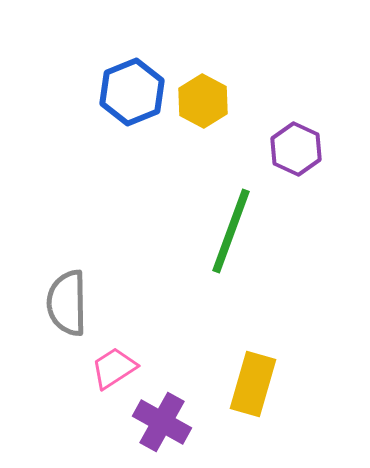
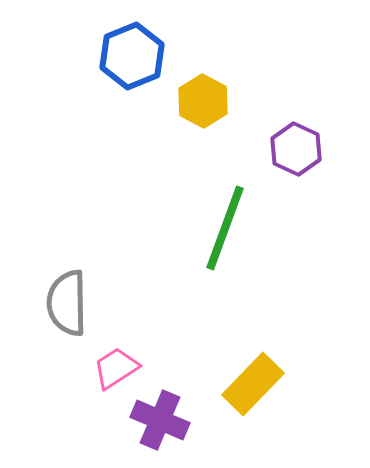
blue hexagon: moved 36 px up
green line: moved 6 px left, 3 px up
pink trapezoid: moved 2 px right
yellow rectangle: rotated 28 degrees clockwise
purple cross: moved 2 px left, 2 px up; rotated 6 degrees counterclockwise
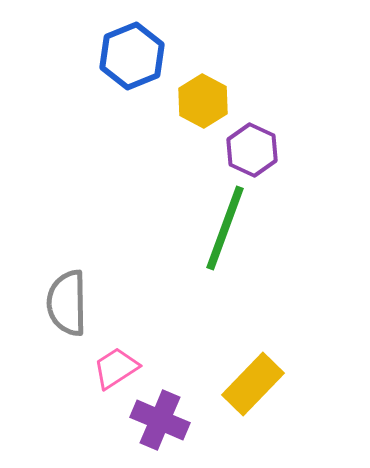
purple hexagon: moved 44 px left, 1 px down
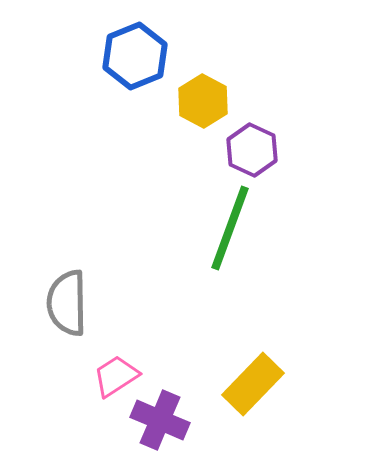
blue hexagon: moved 3 px right
green line: moved 5 px right
pink trapezoid: moved 8 px down
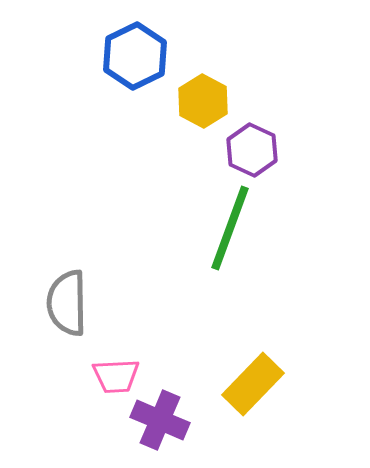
blue hexagon: rotated 4 degrees counterclockwise
pink trapezoid: rotated 150 degrees counterclockwise
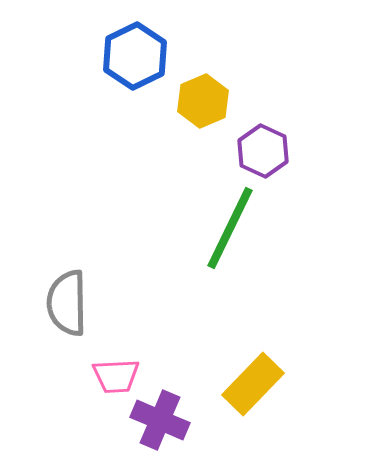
yellow hexagon: rotated 9 degrees clockwise
purple hexagon: moved 11 px right, 1 px down
green line: rotated 6 degrees clockwise
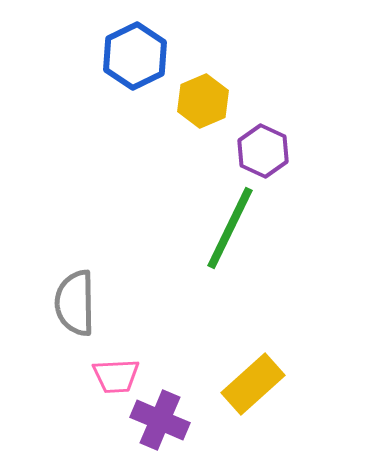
gray semicircle: moved 8 px right
yellow rectangle: rotated 4 degrees clockwise
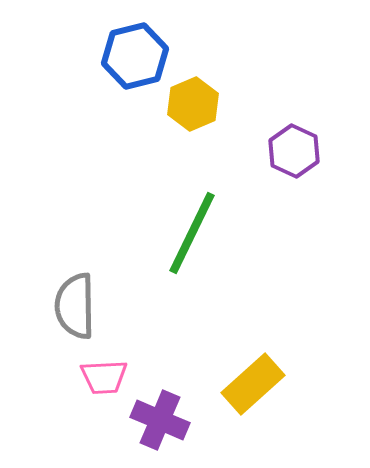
blue hexagon: rotated 12 degrees clockwise
yellow hexagon: moved 10 px left, 3 px down
purple hexagon: moved 31 px right
green line: moved 38 px left, 5 px down
gray semicircle: moved 3 px down
pink trapezoid: moved 12 px left, 1 px down
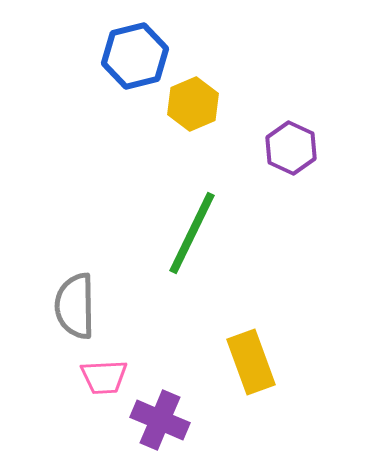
purple hexagon: moved 3 px left, 3 px up
yellow rectangle: moved 2 px left, 22 px up; rotated 68 degrees counterclockwise
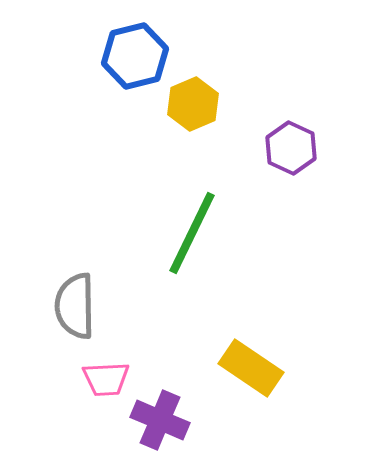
yellow rectangle: moved 6 px down; rotated 36 degrees counterclockwise
pink trapezoid: moved 2 px right, 2 px down
